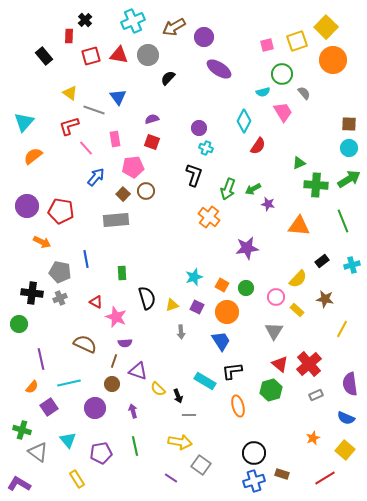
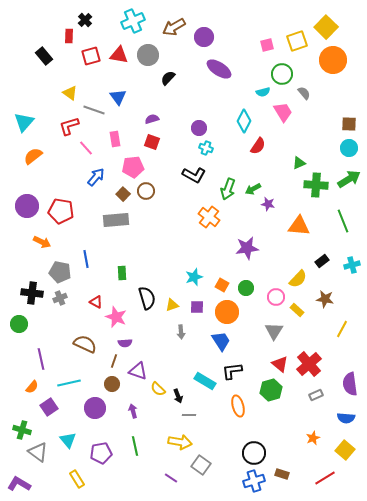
black L-shape at (194, 175): rotated 100 degrees clockwise
purple square at (197, 307): rotated 24 degrees counterclockwise
blue semicircle at (346, 418): rotated 18 degrees counterclockwise
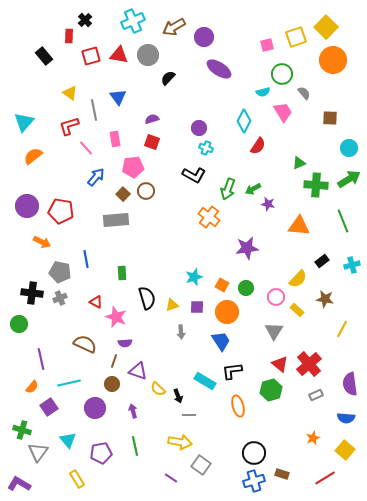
yellow square at (297, 41): moved 1 px left, 4 px up
gray line at (94, 110): rotated 60 degrees clockwise
brown square at (349, 124): moved 19 px left, 6 px up
gray triangle at (38, 452): rotated 30 degrees clockwise
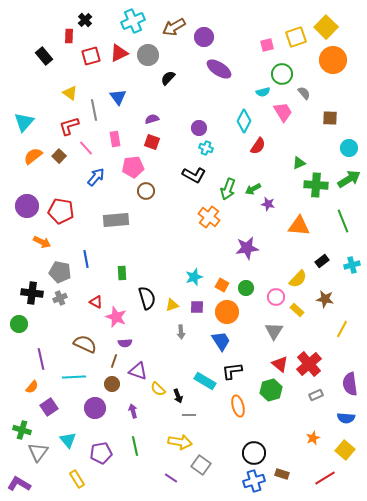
red triangle at (119, 55): moved 2 px up; rotated 36 degrees counterclockwise
brown square at (123, 194): moved 64 px left, 38 px up
cyan line at (69, 383): moved 5 px right, 6 px up; rotated 10 degrees clockwise
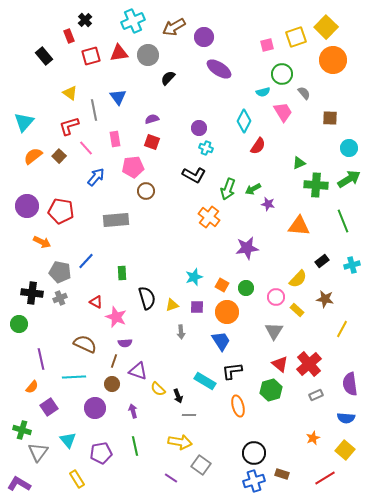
red rectangle at (69, 36): rotated 24 degrees counterclockwise
red triangle at (119, 53): rotated 18 degrees clockwise
blue line at (86, 259): moved 2 px down; rotated 54 degrees clockwise
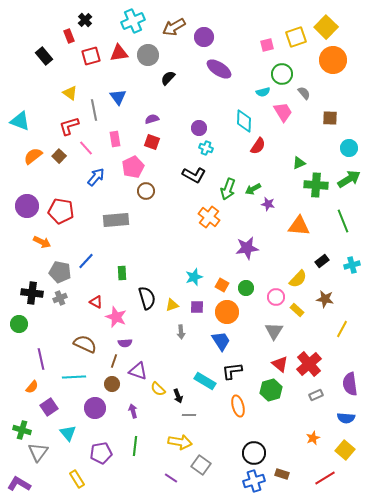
cyan diamond at (244, 121): rotated 25 degrees counterclockwise
cyan triangle at (24, 122): moved 4 px left, 1 px up; rotated 50 degrees counterclockwise
pink pentagon at (133, 167): rotated 20 degrees counterclockwise
cyan triangle at (68, 440): moved 7 px up
green line at (135, 446): rotated 18 degrees clockwise
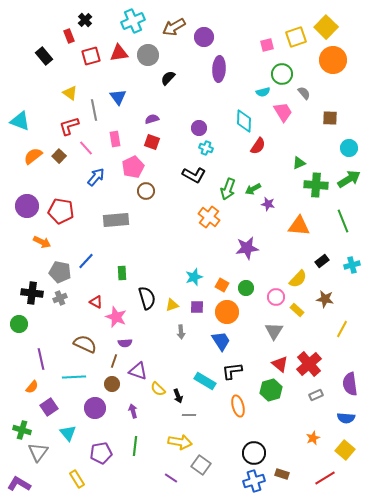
purple ellipse at (219, 69): rotated 60 degrees clockwise
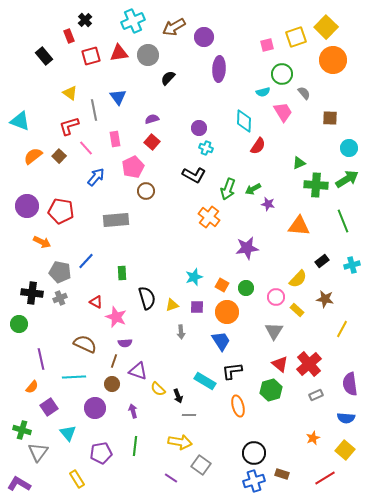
red square at (152, 142): rotated 21 degrees clockwise
green arrow at (349, 179): moved 2 px left
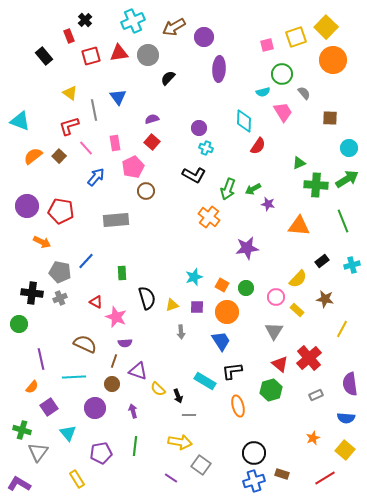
pink rectangle at (115, 139): moved 4 px down
red cross at (309, 364): moved 6 px up
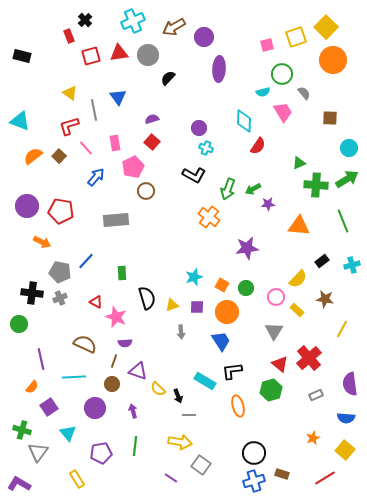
black rectangle at (44, 56): moved 22 px left; rotated 36 degrees counterclockwise
purple star at (268, 204): rotated 16 degrees counterclockwise
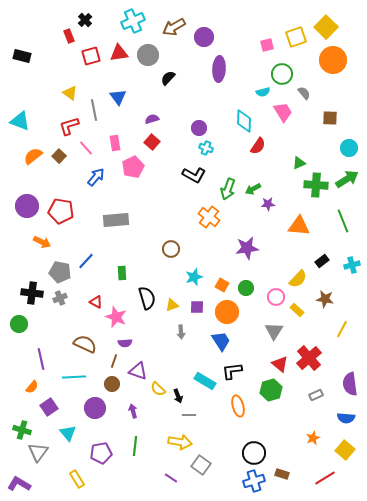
brown circle at (146, 191): moved 25 px right, 58 px down
